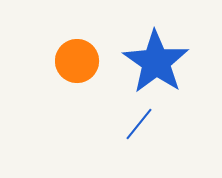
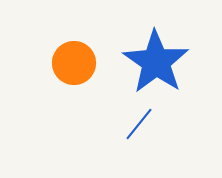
orange circle: moved 3 px left, 2 px down
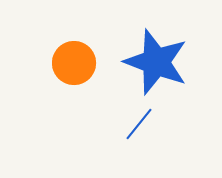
blue star: rotated 14 degrees counterclockwise
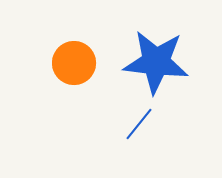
blue star: rotated 14 degrees counterclockwise
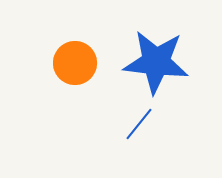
orange circle: moved 1 px right
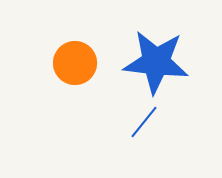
blue line: moved 5 px right, 2 px up
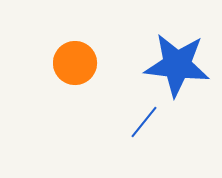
blue star: moved 21 px right, 3 px down
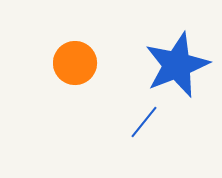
blue star: rotated 28 degrees counterclockwise
